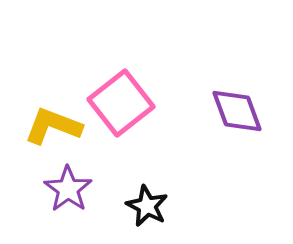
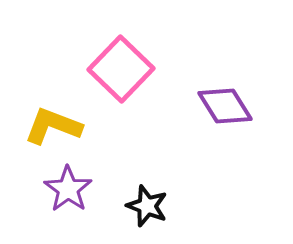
pink square: moved 34 px up; rotated 8 degrees counterclockwise
purple diamond: moved 12 px left, 5 px up; rotated 12 degrees counterclockwise
black star: rotated 6 degrees counterclockwise
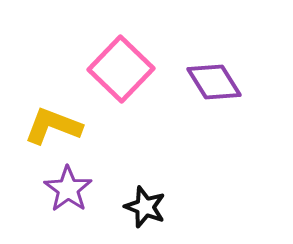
purple diamond: moved 11 px left, 24 px up
black star: moved 2 px left, 1 px down
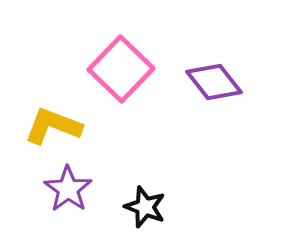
purple diamond: rotated 6 degrees counterclockwise
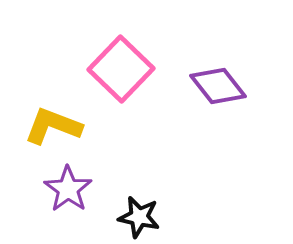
purple diamond: moved 4 px right, 4 px down
black star: moved 6 px left, 10 px down; rotated 9 degrees counterclockwise
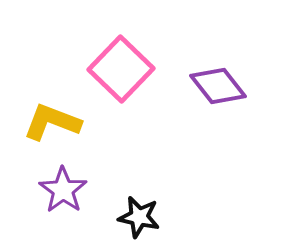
yellow L-shape: moved 1 px left, 4 px up
purple star: moved 5 px left, 1 px down
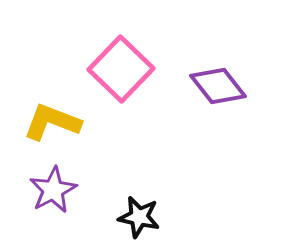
purple star: moved 10 px left; rotated 9 degrees clockwise
